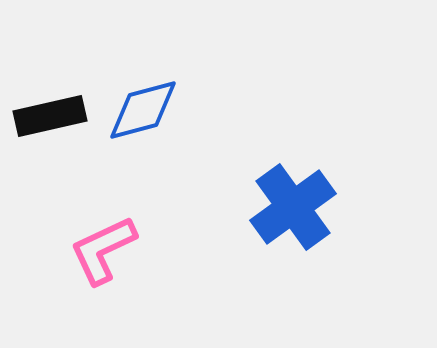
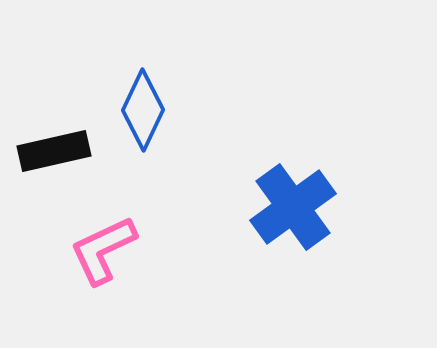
blue diamond: rotated 50 degrees counterclockwise
black rectangle: moved 4 px right, 35 px down
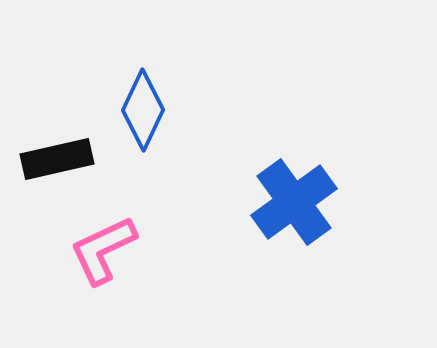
black rectangle: moved 3 px right, 8 px down
blue cross: moved 1 px right, 5 px up
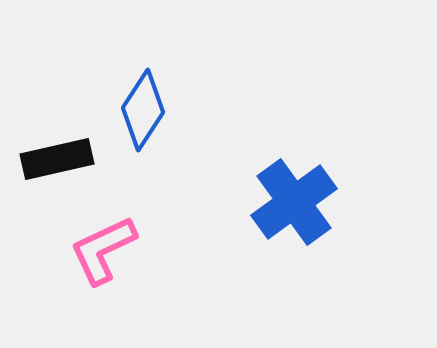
blue diamond: rotated 8 degrees clockwise
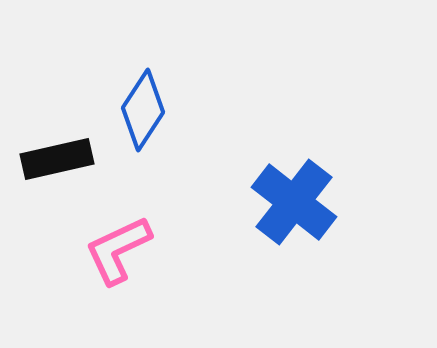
blue cross: rotated 16 degrees counterclockwise
pink L-shape: moved 15 px right
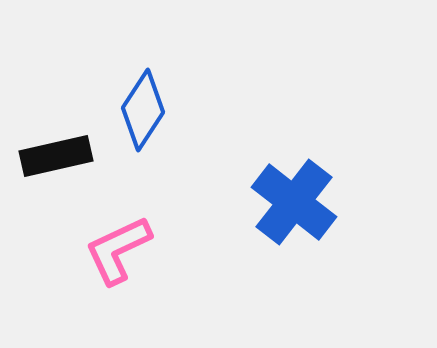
black rectangle: moved 1 px left, 3 px up
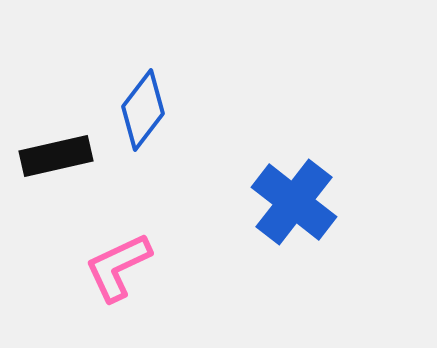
blue diamond: rotated 4 degrees clockwise
pink L-shape: moved 17 px down
